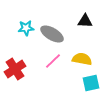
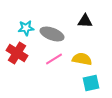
gray ellipse: rotated 10 degrees counterclockwise
pink line: moved 1 px right, 2 px up; rotated 12 degrees clockwise
red cross: moved 2 px right, 16 px up; rotated 25 degrees counterclockwise
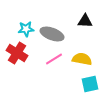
cyan star: moved 1 px down
cyan square: moved 1 px left, 1 px down
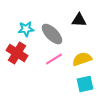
black triangle: moved 6 px left, 1 px up
gray ellipse: rotated 25 degrees clockwise
yellow semicircle: rotated 30 degrees counterclockwise
cyan square: moved 5 px left
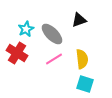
black triangle: rotated 21 degrees counterclockwise
cyan star: rotated 21 degrees counterclockwise
yellow semicircle: rotated 102 degrees clockwise
cyan square: rotated 30 degrees clockwise
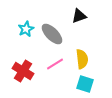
black triangle: moved 4 px up
red cross: moved 6 px right, 18 px down
pink line: moved 1 px right, 5 px down
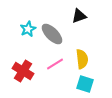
cyan star: moved 2 px right
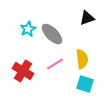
black triangle: moved 8 px right, 2 px down
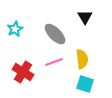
black triangle: moved 2 px left, 1 px up; rotated 42 degrees counterclockwise
cyan star: moved 13 px left
gray ellipse: moved 3 px right
pink line: moved 1 px left, 2 px up; rotated 12 degrees clockwise
red cross: moved 1 px down
